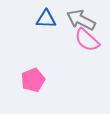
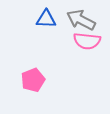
pink semicircle: moved 1 px down; rotated 36 degrees counterclockwise
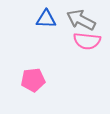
pink pentagon: rotated 15 degrees clockwise
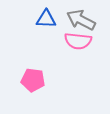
pink semicircle: moved 9 px left
pink pentagon: rotated 15 degrees clockwise
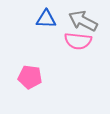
gray arrow: moved 2 px right, 1 px down
pink pentagon: moved 3 px left, 3 px up
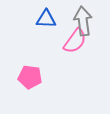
gray arrow: rotated 56 degrees clockwise
pink semicircle: moved 3 px left; rotated 60 degrees counterclockwise
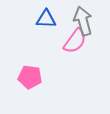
gray arrow: rotated 8 degrees counterclockwise
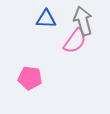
pink pentagon: moved 1 px down
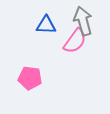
blue triangle: moved 6 px down
